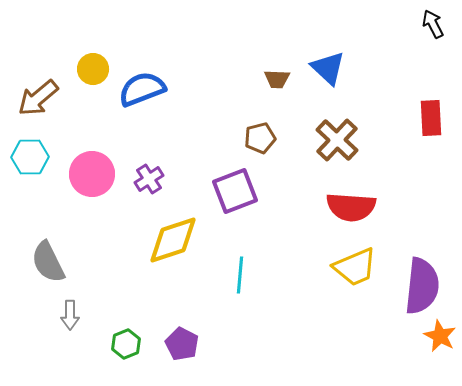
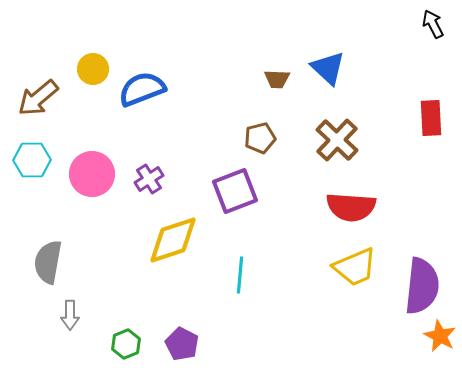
cyan hexagon: moved 2 px right, 3 px down
gray semicircle: rotated 36 degrees clockwise
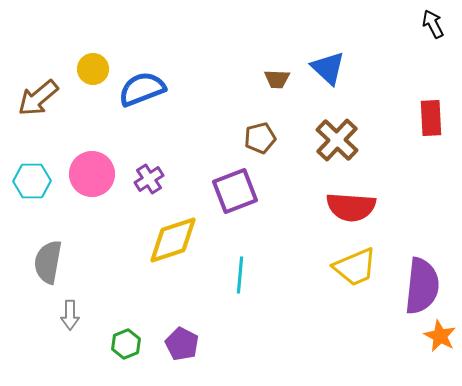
cyan hexagon: moved 21 px down
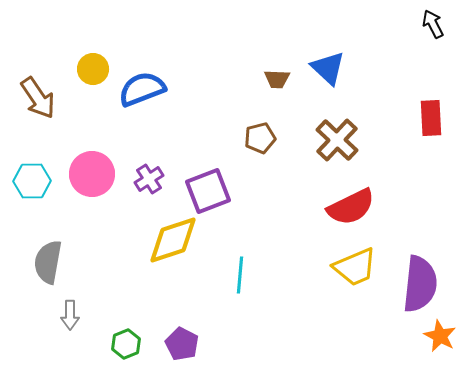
brown arrow: rotated 84 degrees counterclockwise
purple square: moved 27 px left
red semicircle: rotated 30 degrees counterclockwise
purple semicircle: moved 2 px left, 2 px up
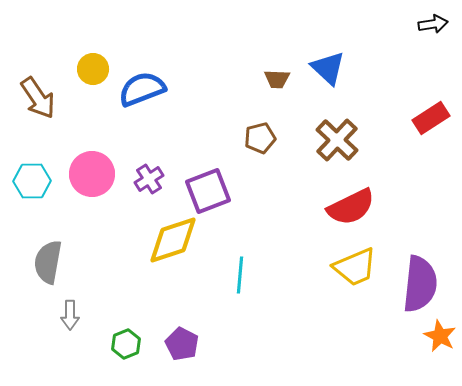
black arrow: rotated 108 degrees clockwise
red rectangle: rotated 60 degrees clockwise
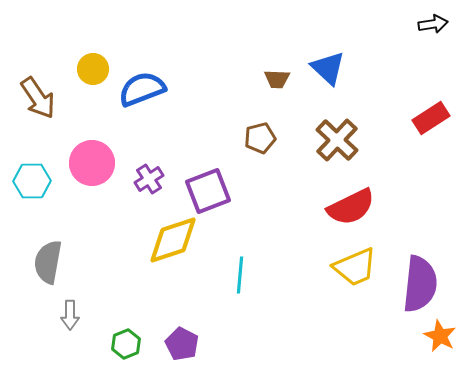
pink circle: moved 11 px up
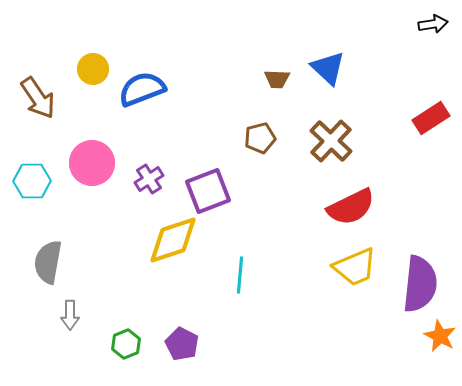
brown cross: moved 6 px left, 1 px down
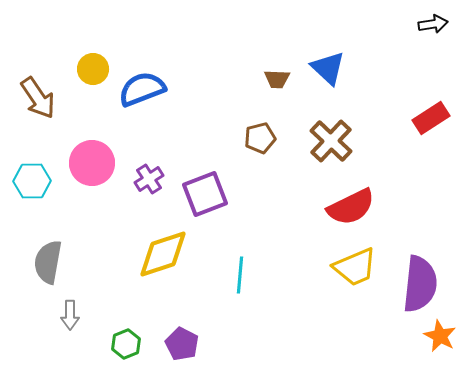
purple square: moved 3 px left, 3 px down
yellow diamond: moved 10 px left, 14 px down
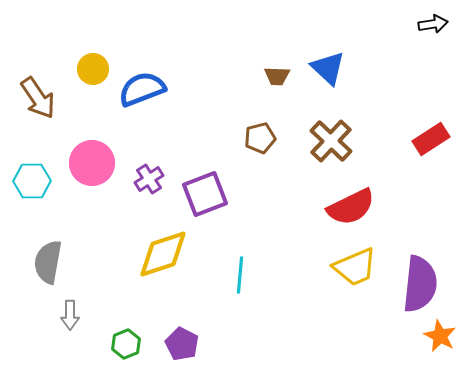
brown trapezoid: moved 3 px up
red rectangle: moved 21 px down
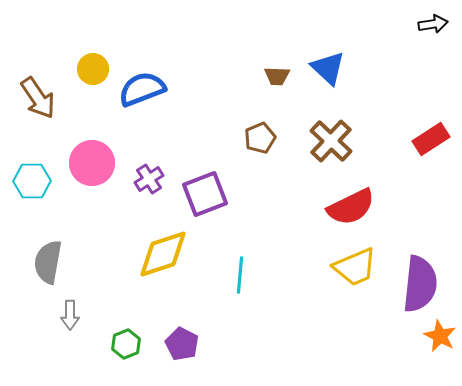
brown pentagon: rotated 8 degrees counterclockwise
